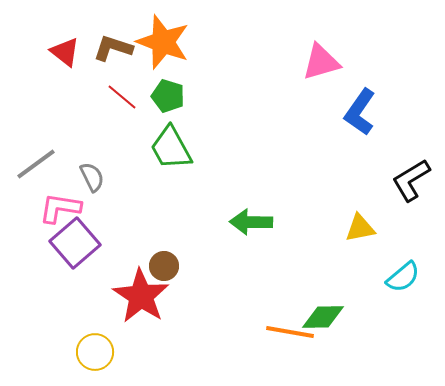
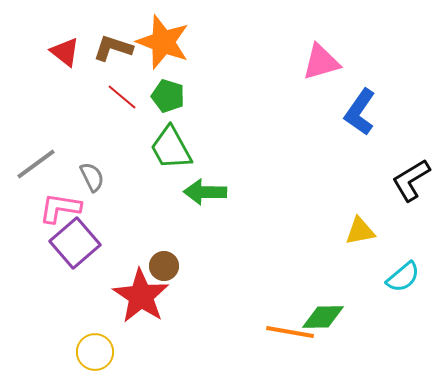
green arrow: moved 46 px left, 30 px up
yellow triangle: moved 3 px down
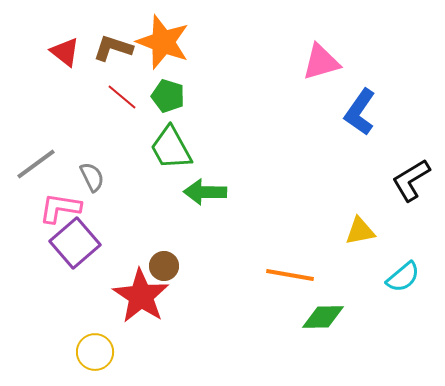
orange line: moved 57 px up
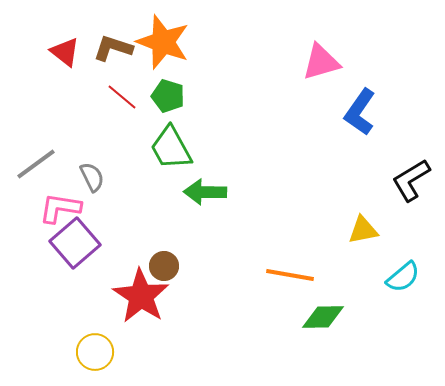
yellow triangle: moved 3 px right, 1 px up
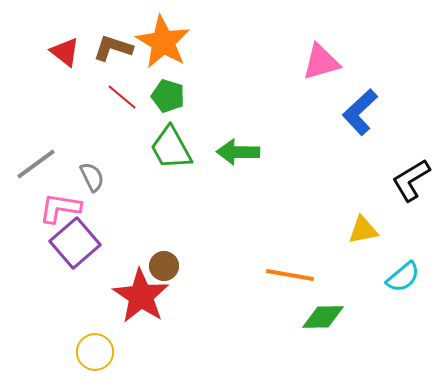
orange star: rotated 10 degrees clockwise
blue L-shape: rotated 12 degrees clockwise
green arrow: moved 33 px right, 40 px up
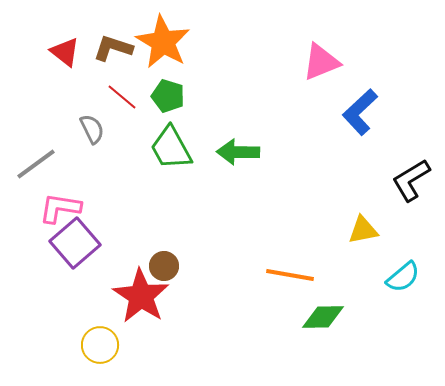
pink triangle: rotated 6 degrees counterclockwise
gray semicircle: moved 48 px up
yellow circle: moved 5 px right, 7 px up
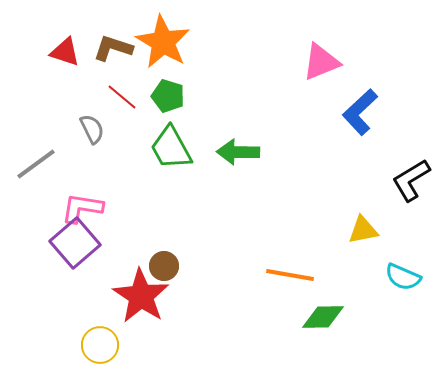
red triangle: rotated 20 degrees counterclockwise
pink L-shape: moved 22 px right
cyan semicircle: rotated 63 degrees clockwise
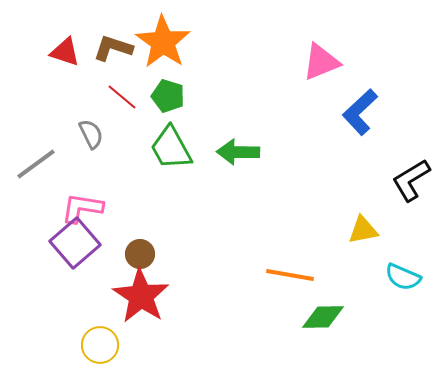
orange star: rotated 4 degrees clockwise
gray semicircle: moved 1 px left, 5 px down
brown circle: moved 24 px left, 12 px up
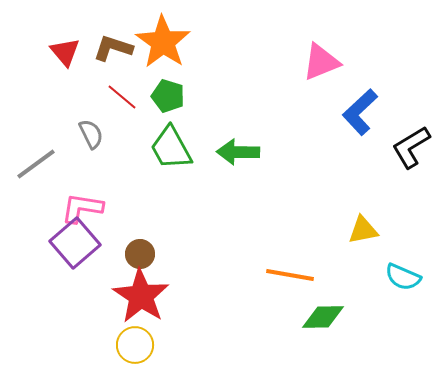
red triangle: rotated 32 degrees clockwise
black L-shape: moved 33 px up
yellow circle: moved 35 px right
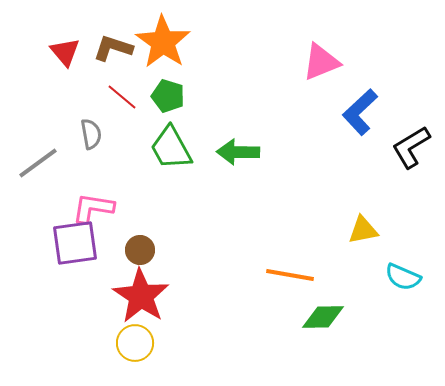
gray semicircle: rotated 16 degrees clockwise
gray line: moved 2 px right, 1 px up
pink L-shape: moved 11 px right
purple square: rotated 33 degrees clockwise
brown circle: moved 4 px up
yellow circle: moved 2 px up
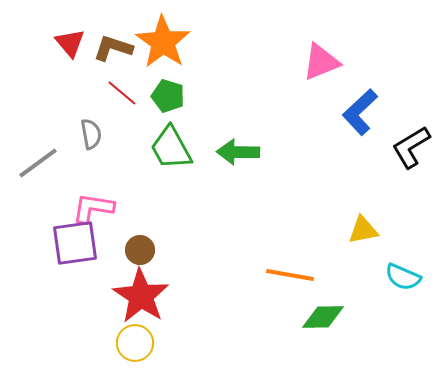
red triangle: moved 5 px right, 9 px up
red line: moved 4 px up
